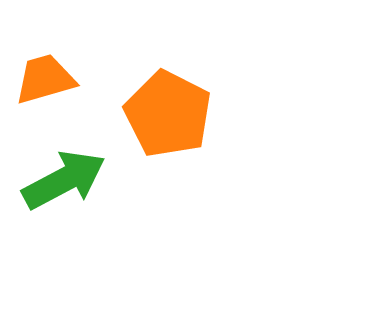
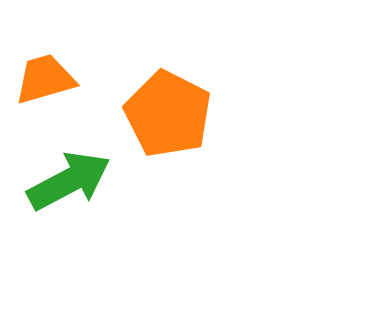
green arrow: moved 5 px right, 1 px down
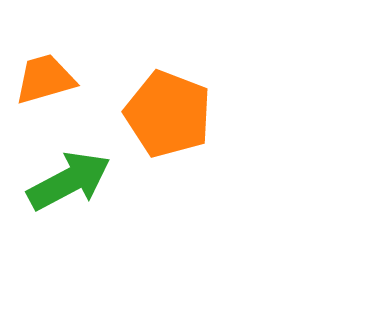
orange pentagon: rotated 6 degrees counterclockwise
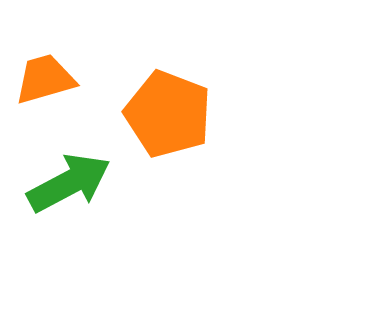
green arrow: moved 2 px down
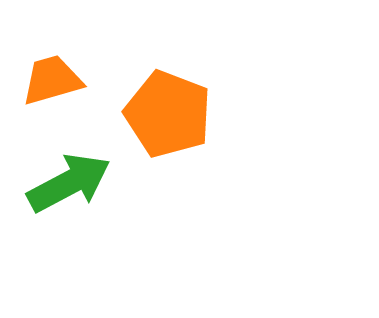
orange trapezoid: moved 7 px right, 1 px down
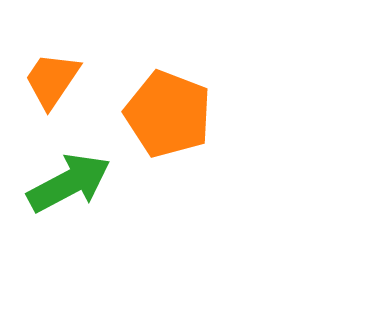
orange trapezoid: rotated 40 degrees counterclockwise
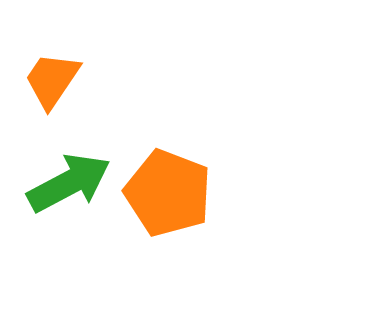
orange pentagon: moved 79 px down
